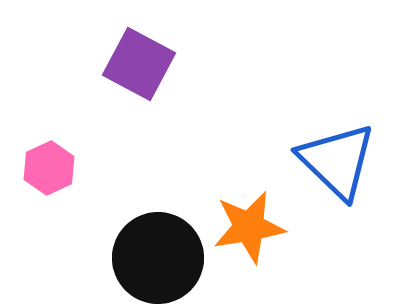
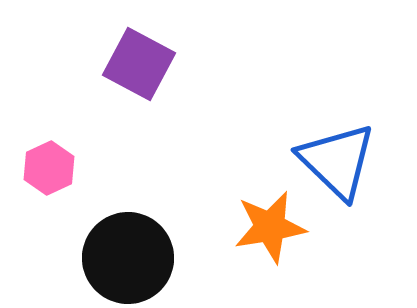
orange star: moved 21 px right
black circle: moved 30 px left
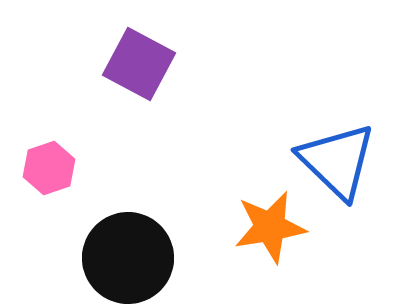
pink hexagon: rotated 6 degrees clockwise
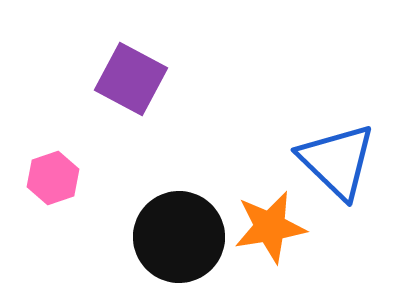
purple square: moved 8 px left, 15 px down
pink hexagon: moved 4 px right, 10 px down
black circle: moved 51 px right, 21 px up
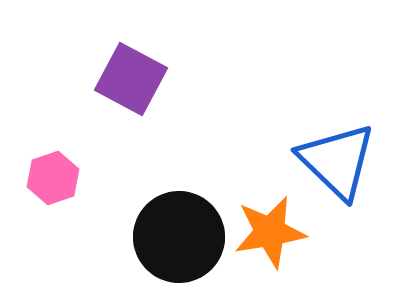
orange star: moved 5 px down
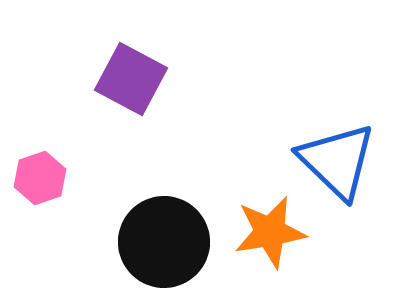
pink hexagon: moved 13 px left
black circle: moved 15 px left, 5 px down
